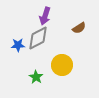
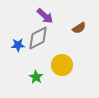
purple arrow: rotated 66 degrees counterclockwise
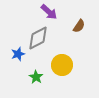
purple arrow: moved 4 px right, 4 px up
brown semicircle: moved 2 px up; rotated 24 degrees counterclockwise
blue star: moved 9 px down; rotated 16 degrees counterclockwise
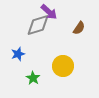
brown semicircle: moved 2 px down
gray diamond: moved 13 px up; rotated 10 degrees clockwise
yellow circle: moved 1 px right, 1 px down
green star: moved 3 px left, 1 px down
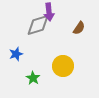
purple arrow: rotated 42 degrees clockwise
blue star: moved 2 px left
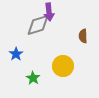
brown semicircle: moved 4 px right, 8 px down; rotated 144 degrees clockwise
blue star: rotated 16 degrees counterclockwise
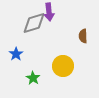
gray diamond: moved 4 px left, 2 px up
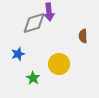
blue star: moved 2 px right; rotated 16 degrees clockwise
yellow circle: moved 4 px left, 2 px up
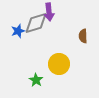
gray diamond: moved 2 px right
blue star: moved 23 px up
green star: moved 3 px right, 2 px down
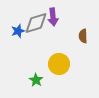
purple arrow: moved 4 px right, 5 px down
